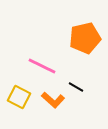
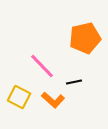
pink line: rotated 20 degrees clockwise
black line: moved 2 px left, 5 px up; rotated 42 degrees counterclockwise
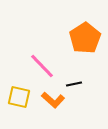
orange pentagon: rotated 20 degrees counterclockwise
black line: moved 2 px down
yellow square: rotated 15 degrees counterclockwise
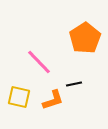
pink line: moved 3 px left, 4 px up
orange L-shape: rotated 60 degrees counterclockwise
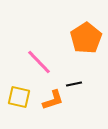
orange pentagon: moved 1 px right
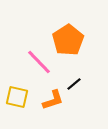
orange pentagon: moved 18 px left, 2 px down
black line: rotated 28 degrees counterclockwise
yellow square: moved 2 px left
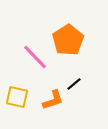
pink line: moved 4 px left, 5 px up
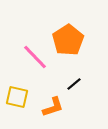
orange L-shape: moved 7 px down
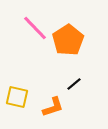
pink line: moved 29 px up
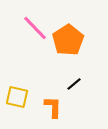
orange L-shape: rotated 70 degrees counterclockwise
